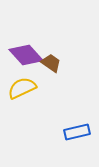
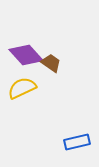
blue rectangle: moved 10 px down
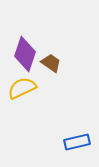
purple diamond: moved 1 px left, 1 px up; rotated 60 degrees clockwise
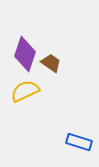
yellow semicircle: moved 3 px right, 3 px down
blue rectangle: moved 2 px right; rotated 30 degrees clockwise
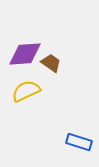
purple diamond: rotated 68 degrees clockwise
yellow semicircle: moved 1 px right
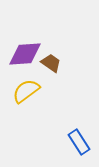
yellow semicircle: rotated 12 degrees counterclockwise
blue rectangle: rotated 40 degrees clockwise
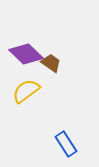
purple diamond: moved 1 px right; rotated 48 degrees clockwise
blue rectangle: moved 13 px left, 2 px down
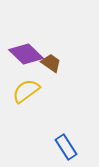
blue rectangle: moved 3 px down
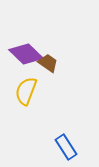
brown trapezoid: moved 3 px left
yellow semicircle: rotated 32 degrees counterclockwise
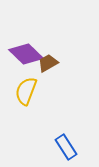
brown trapezoid: rotated 65 degrees counterclockwise
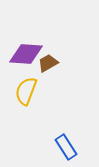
purple diamond: rotated 40 degrees counterclockwise
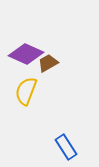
purple diamond: rotated 20 degrees clockwise
